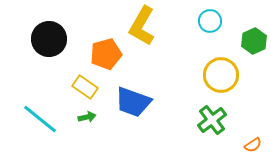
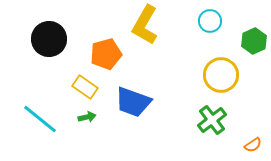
yellow L-shape: moved 3 px right, 1 px up
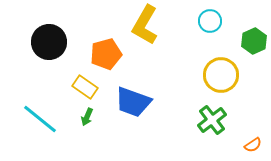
black circle: moved 3 px down
green arrow: rotated 126 degrees clockwise
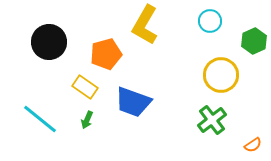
green arrow: moved 3 px down
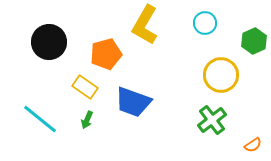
cyan circle: moved 5 px left, 2 px down
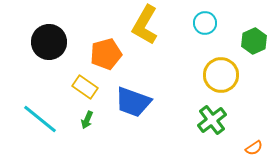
orange semicircle: moved 1 px right, 3 px down
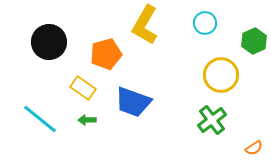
yellow rectangle: moved 2 px left, 1 px down
green arrow: rotated 66 degrees clockwise
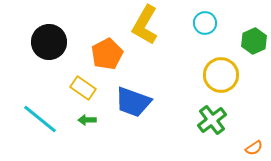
orange pentagon: moved 1 px right; rotated 12 degrees counterclockwise
